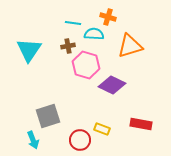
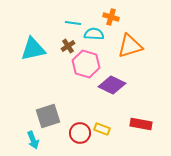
orange cross: moved 3 px right
brown cross: rotated 24 degrees counterclockwise
cyan triangle: moved 4 px right, 1 px up; rotated 44 degrees clockwise
pink hexagon: moved 1 px up
red circle: moved 7 px up
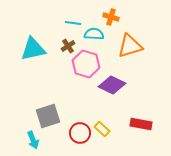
yellow rectangle: rotated 21 degrees clockwise
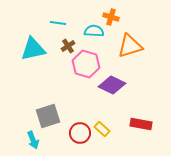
cyan line: moved 15 px left
cyan semicircle: moved 3 px up
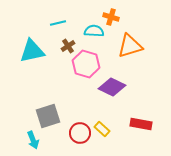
cyan line: rotated 21 degrees counterclockwise
cyan triangle: moved 1 px left, 2 px down
purple diamond: moved 2 px down
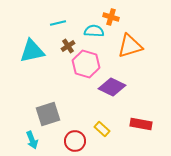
gray square: moved 2 px up
red circle: moved 5 px left, 8 px down
cyan arrow: moved 1 px left
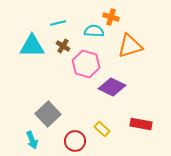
brown cross: moved 5 px left; rotated 24 degrees counterclockwise
cyan triangle: moved 5 px up; rotated 12 degrees clockwise
gray square: rotated 25 degrees counterclockwise
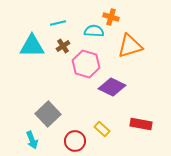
brown cross: rotated 24 degrees clockwise
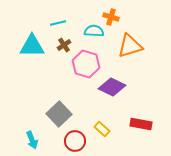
brown cross: moved 1 px right, 1 px up
gray square: moved 11 px right
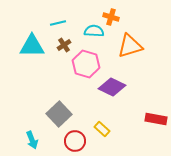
red rectangle: moved 15 px right, 5 px up
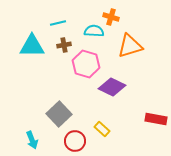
brown cross: rotated 24 degrees clockwise
